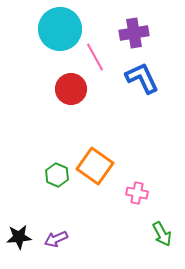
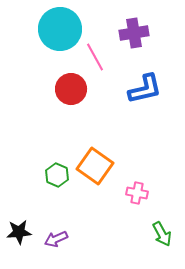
blue L-shape: moved 3 px right, 11 px down; rotated 102 degrees clockwise
black star: moved 5 px up
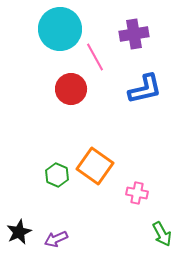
purple cross: moved 1 px down
black star: rotated 20 degrees counterclockwise
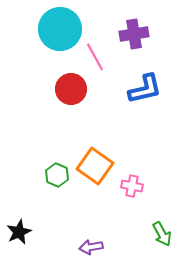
pink cross: moved 5 px left, 7 px up
purple arrow: moved 35 px right, 8 px down; rotated 15 degrees clockwise
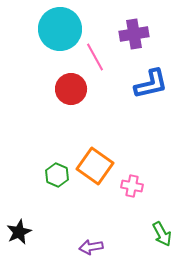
blue L-shape: moved 6 px right, 5 px up
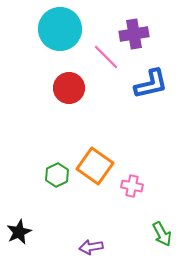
pink line: moved 11 px right; rotated 16 degrees counterclockwise
red circle: moved 2 px left, 1 px up
green hexagon: rotated 10 degrees clockwise
